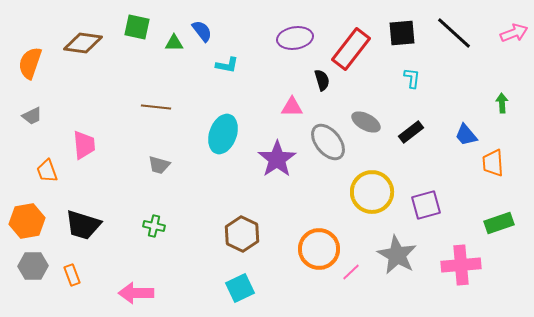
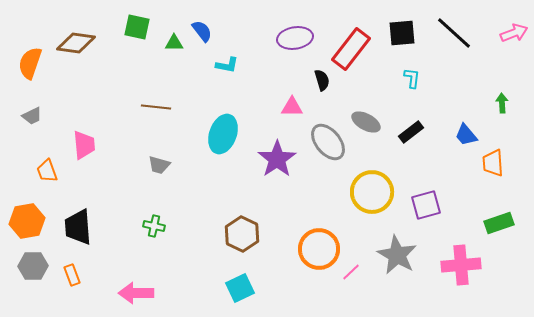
brown diamond at (83, 43): moved 7 px left
black trapezoid at (83, 225): moved 5 px left, 2 px down; rotated 69 degrees clockwise
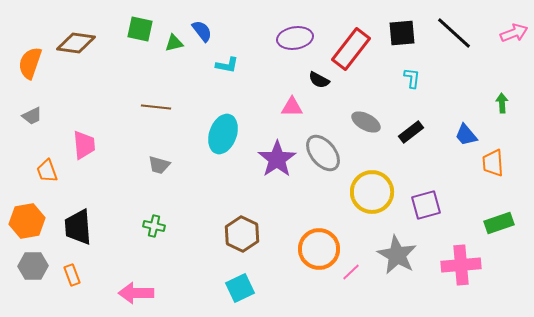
green square at (137, 27): moved 3 px right, 2 px down
green triangle at (174, 43): rotated 12 degrees counterclockwise
black semicircle at (322, 80): moved 3 px left; rotated 135 degrees clockwise
gray ellipse at (328, 142): moved 5 px left, 11 px down
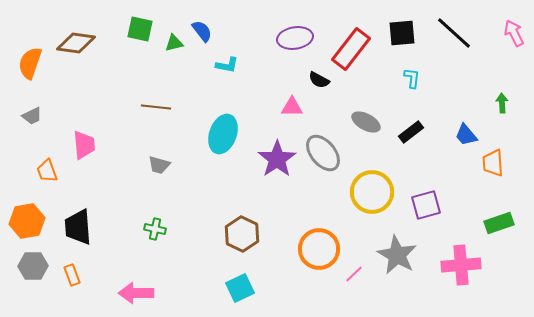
pink arrow at (514, 33): rotated 96 degrees counterclockwise
green cross at (154, 226): moved 1 px right, 3 px down
pink line at (351, 272): moved 3 px right, 2 px down
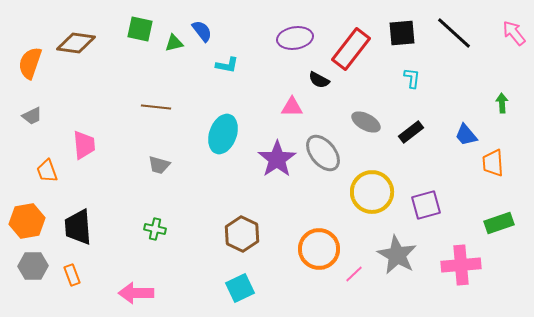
pink arrow at (514, 33): rotated 12 degrees counterclockwise
